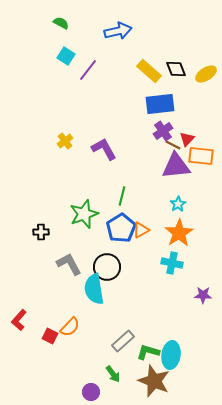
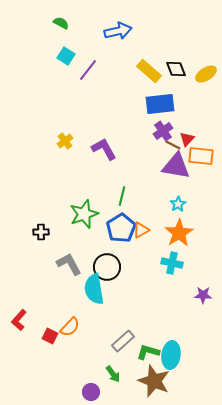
purple triangle: rotated 16 degrees clockwise
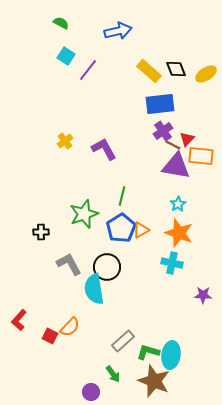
orange star: rotated 20 degrees counterclockwise
